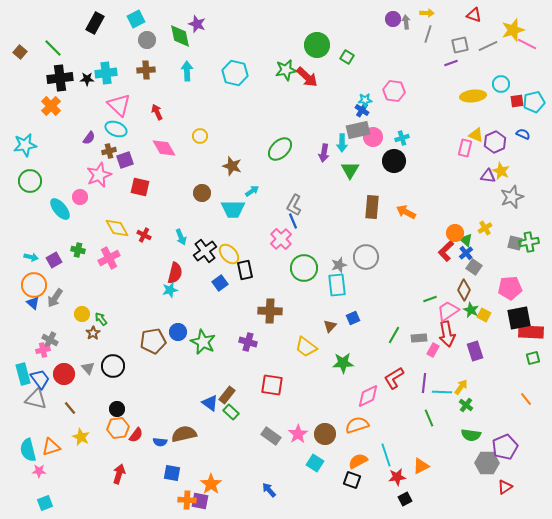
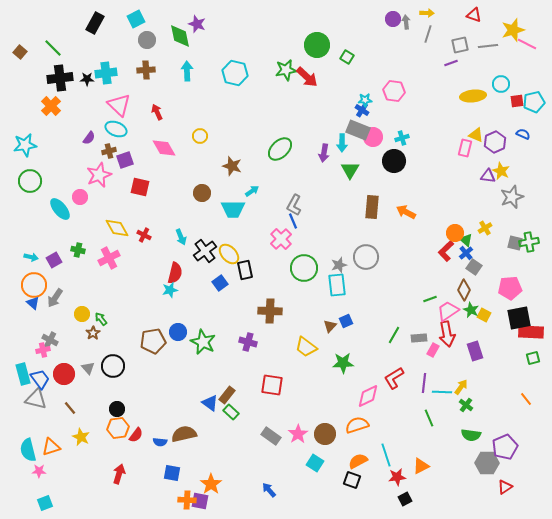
gray line at (488, 46): rotated 18 degrees clockwise
gray rectangle at (358, 130): rotated 35 degrees clockwise
blue square at (353, 318): moved 7 px left, 3 px down
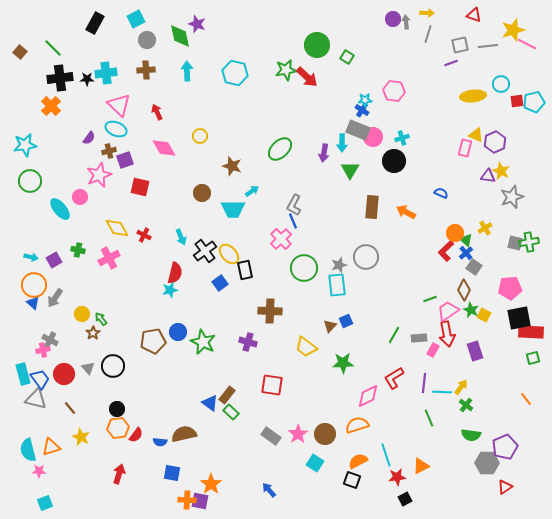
blue semicircle at (523, 134): moved 82 px left, 59 px down
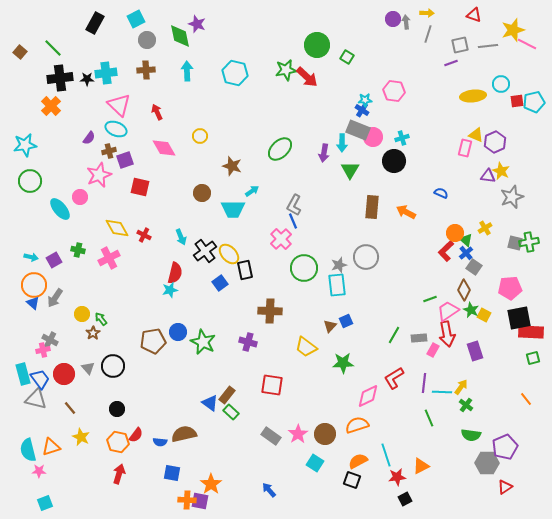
orange hexagon at (118, 428): moved 14 px down; rotated 20 degrees clockwise
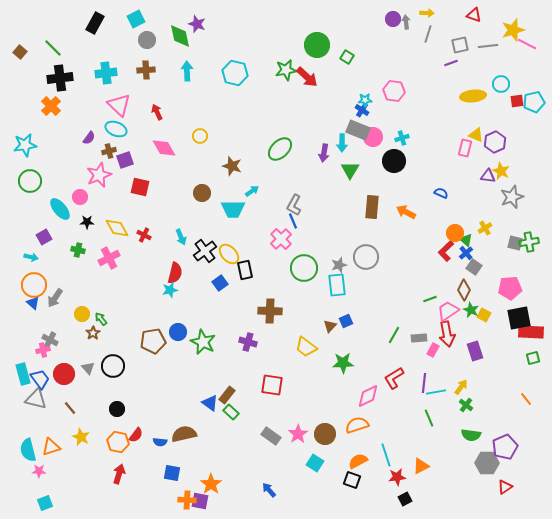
black star at (87, 79): moved 143 px down
purple square at (54, 260): moved 10 px left, 23 px up
cyan line at (442, 392): moved 6 px left; rotated 12 degrees counterclockwise
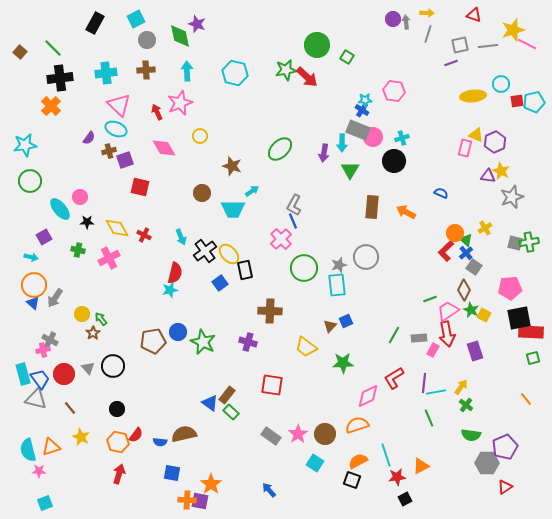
pink star at (99, 175): moved 81 px right, 72 px up
